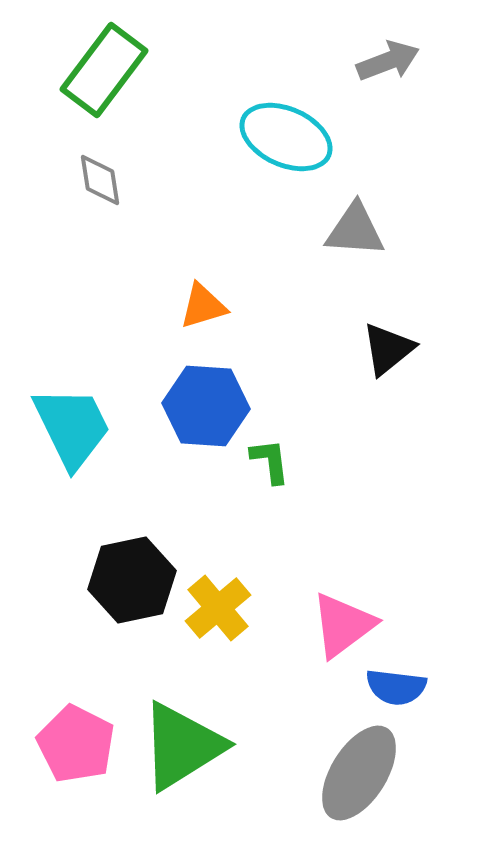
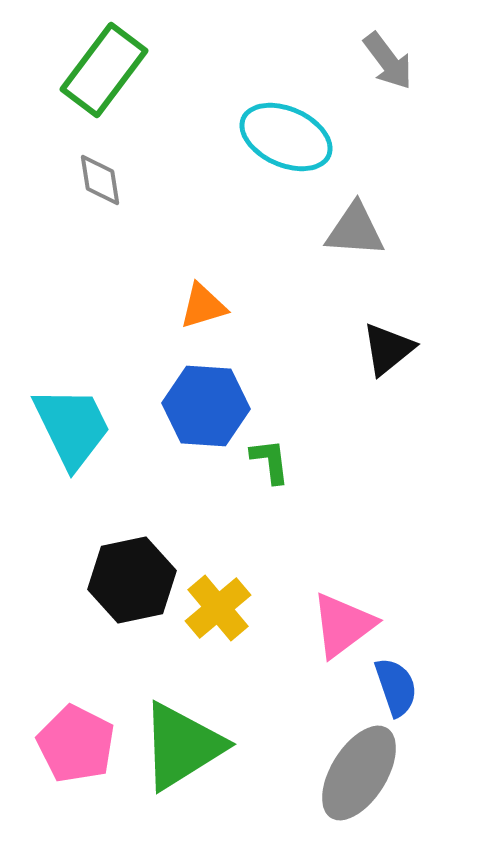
gray arrow: rotated 74 degrees clockwise
blue semicircle: rotated 116 degrees counterclockwise
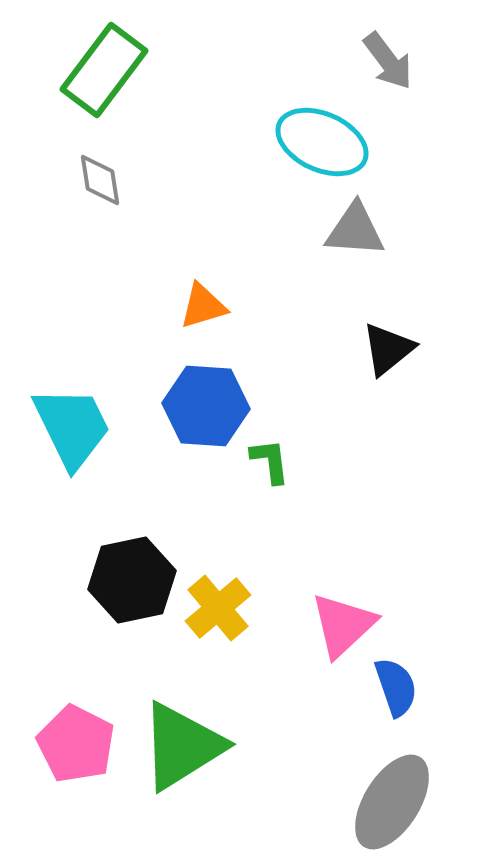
cyan ellipse: moved 36 px right, 5 px down
pink triangle: rotated 6 degrees counterclockwise
gray ellipse: moved 33 px right, 29 px down
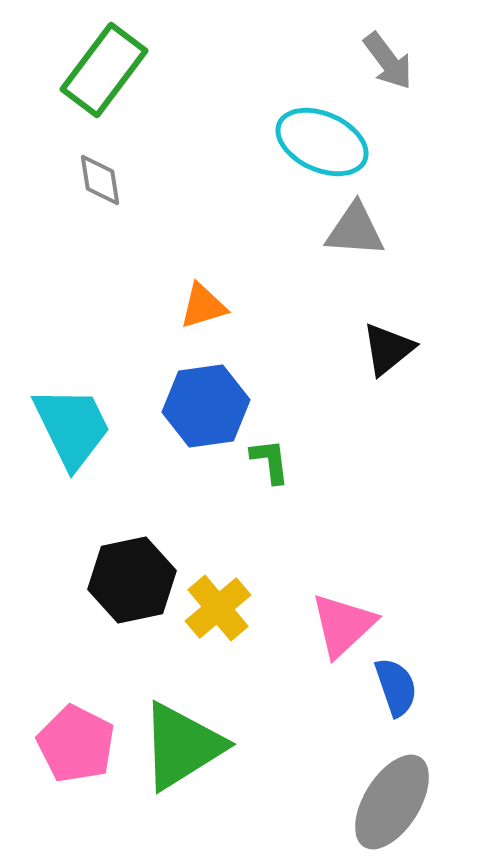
blue hexagon: rotated 12 degrees counterclockwise
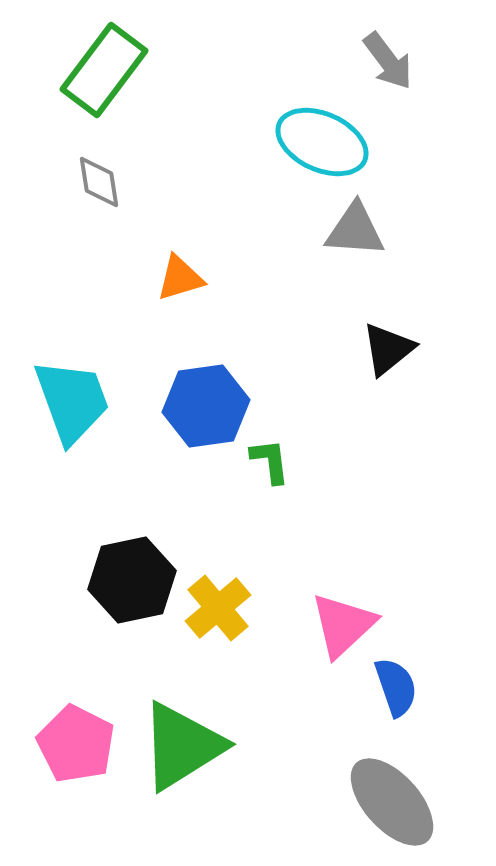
gray diamond: moved 1 px left, 2 px down
orange triangle: moved 23 px left, 28 px up
cyan trapezoid: moved 26 px up; rotated 6 degrees clockwise
gray ellipse: rotated 74 degrees counterclockwise
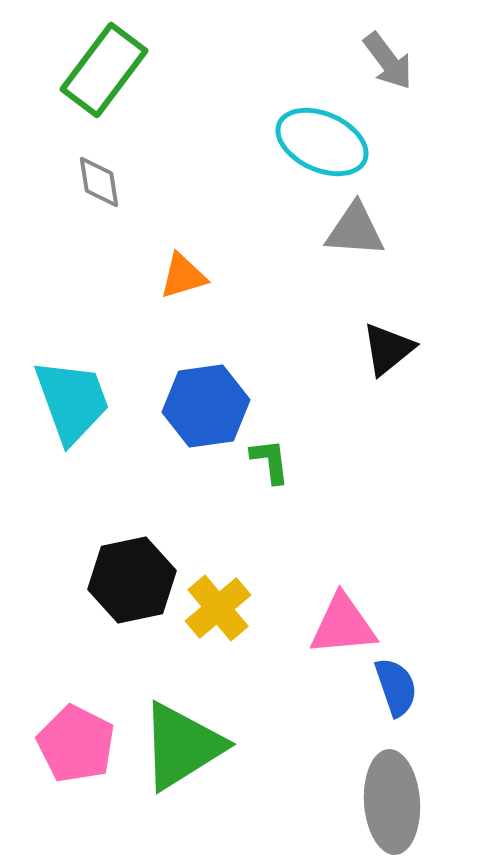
orange triangle: moved 3 px right, 2 px up
pink triangle: rotated 38 degrees clockwise
gray ellipse: rotated 38 degrees clockwise
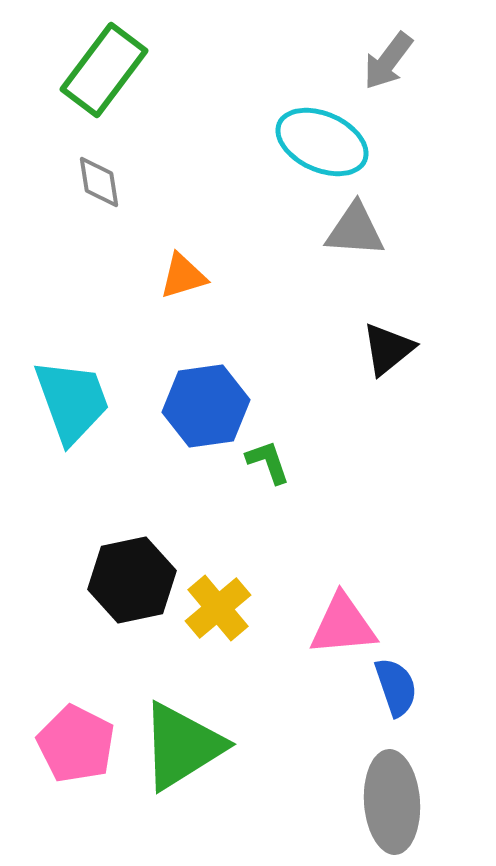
gray arrow: rotated 74 degrees clockwise
green L-shape: moved 2 px left, 1 px down; rotated 12 degrees counterclockwise
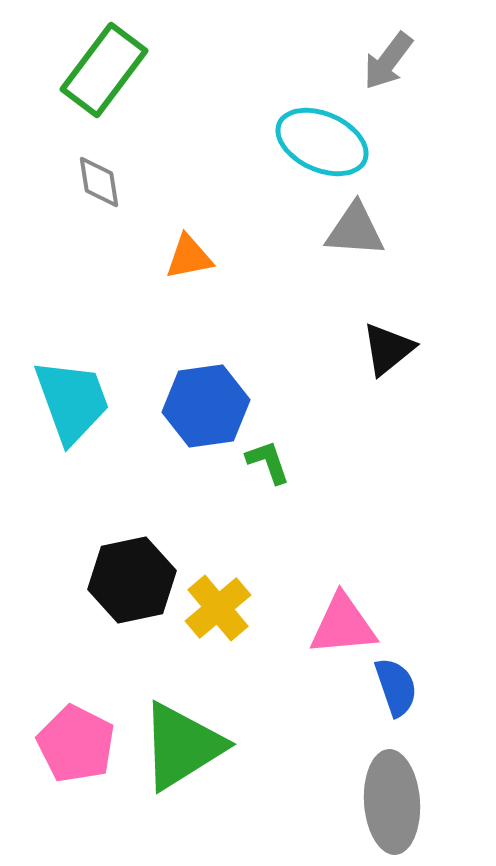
orange triangle: moved 6 px right, 19 px up; rotated 6 degrees clockwise
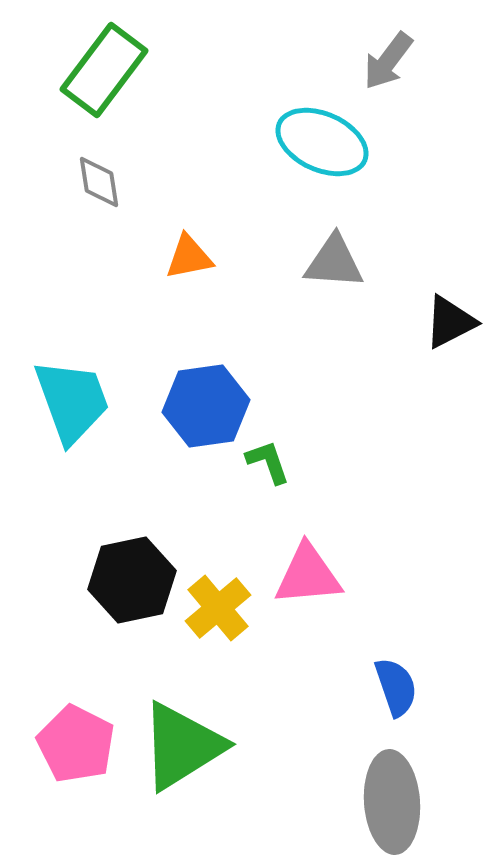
gray triangle: moved 21 px left, 32 px down
black triangle: moved 62 px right, 27 px up; rotated 12 degrees clockwise
pink triangle: moved 35 px left, 50 px up
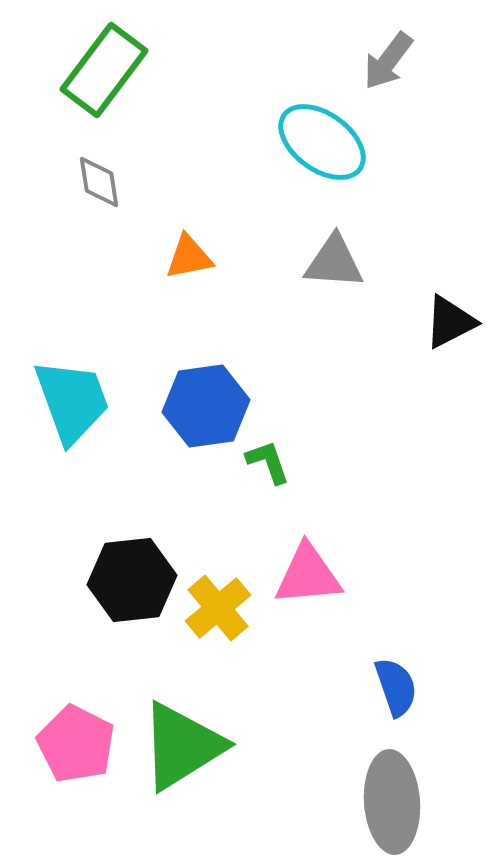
cyan ellipse: rotated 12 degrees clockwise
black hexagon: rotated 6 degrees clockwise
